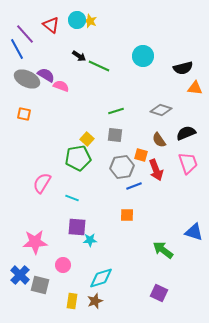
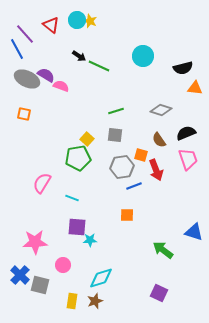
pink trapezoid at (188, 163): moved 4 px up
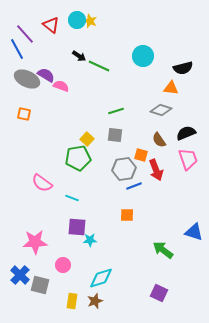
orange triangle at (195, 88): moved 24 px left
gray hexagon at (122, 167): moved 2 px right, 2 px down
pink semicircle at (42, 183): rotated 85 degrees counterclockwise
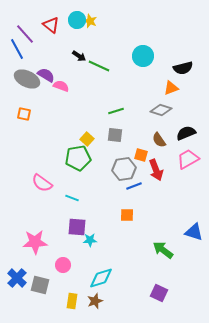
orange triangle at (171, 88): rotated 28 degrees counterclockwise
pink trapezoid at (188, 159): rotated 100 degrees counterclockwise
blue cross at (20, 275): moved 3 px left, 3 px down
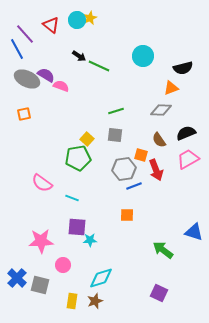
yellow star at (90, 21): moved 3 px up; rotated 24 degrees clockwise
gray diamond at (161, 110): rotated 15 degrees counterclockwise
orange square at (24, 114): rotated 24 degrees counterclockwise
pink star at (35, 242): moved 6 px right, 1 px up
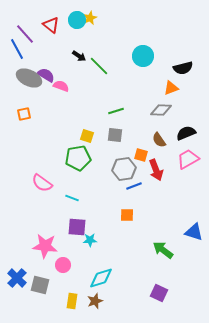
green line at (99, 66): rotated 20 degrees clockwise
gray ellipse at (27, 79): moved 2 px right, 1 px up
yellow square at (87, 139): moved 3 px up; rotated 24 degrees counterclockwise
pink star at (41, 241): moved 4 px right, 5 px down; rotated 10 degrees clockwise
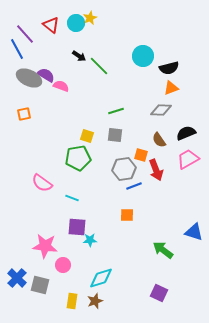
cyan circle at (77, 20): moved 1 px left, 3 px down
black semicircle at (183, 68): moved 14 px left
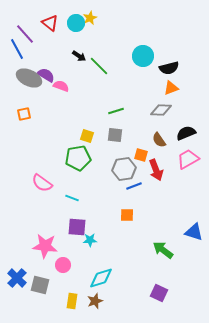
red triangle at (51, 25): moved 1 px left, 2 px up
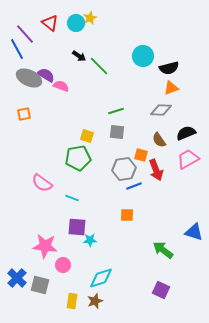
gray square at (115, 135): moved 2 px right, 3 px up
purple square at (159, 293): moved 2 px right, 3 px up
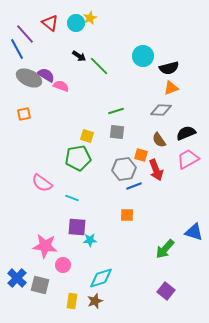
green arrow at (163, 250): moved 2 px right, 1 px up; rotated 85 degrees counterclockwise
purple square at (161, 290): moved 5 px right, 1 px down; rotated 12 degrees clockwise
